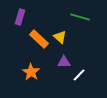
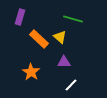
green line: moved 7 px left, 2 px down
white line: moved 8 px left, 10 px down
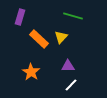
green line: moved 3 px up
yellow triangle: moved 1 px right; rotated 32 degrees clockwise
purple triangle: moved 4 px right, 4 px down
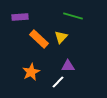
purple rectangle: rotated 70 degrees clockwise
orange star: rotated 12 degrees clockwise
white line: moved 13 px left, 3 px up
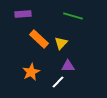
purple rectangle: moved 3 px right, 3 px up
yellow triangle: moved 6 px down
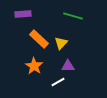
orange star: moved 3 px right, 6 px up; rotated 12 degrees counterclockwise
white line: rotated 16 degrees clockwise
